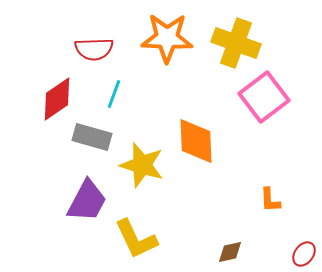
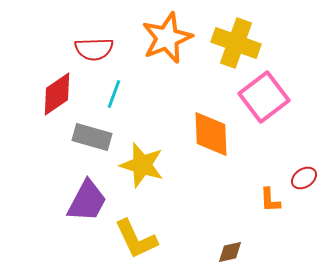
orange star: rotated 24 degrees counterclockwise
red diamond: moved 5 px up
orange diamond: moved 15 px right, 7 px up
red ellipse: moved 76 px up; rotated 20 degrees clockwise
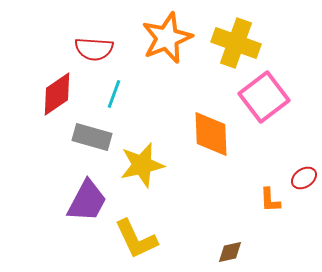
red semicircle: rotated 6 degrees clockwise
yellow star: rotated 30 degrees counterclockwise
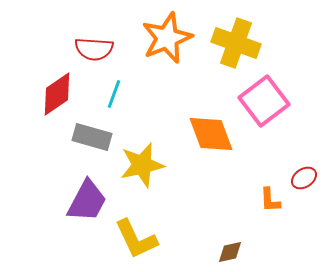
pink square: moved 4 px down
orange diamond: rotated 18 degrees counterclockwise
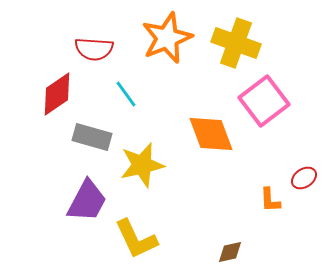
cyan line: moved 12 px right; rotated 56 degrees counterclockwise
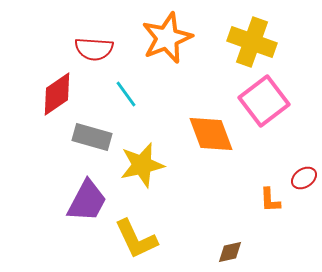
yellow cross: moved 16 px right, 1 px up
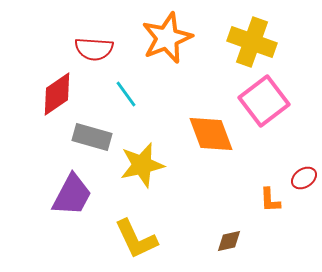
purple trapezoid: moved 15 px left, 6 px up
brown diamond: moved 1 px left, 11 px up
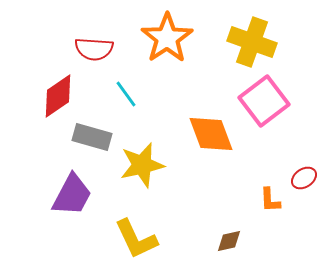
orange star: rotated 12 degrees counterclockwise
red diamond: moved 1 px right, 2 px down
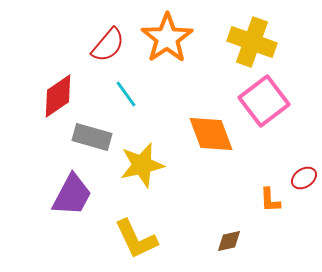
red semicircle: moved 14 px right, 4 px up; rotated 54 degrees counterclockwise
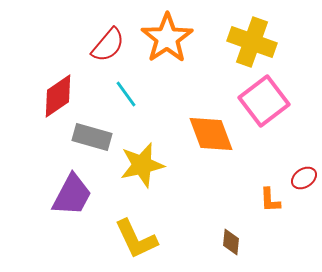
brown diamond: moved 2 px right, 1 px down; rotated 72 degrees counterclockwise
